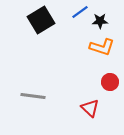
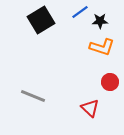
gray line: rotated 15 degrees clockwise
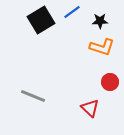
blue line: moved 8 px left
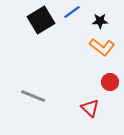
orange L-shape: rotated 20 degrees clockwise
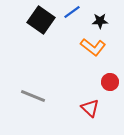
black square: rotated 24 degrees counterclockwise
orange L-shape: moved 9 px left
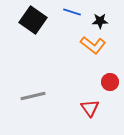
blue line: rotated 54 degrees clockwise
black square: moved 8 px left
orange L-shape: moved 2 px up
gray line: rotated 35 degrees counterclockwise
red triangle: rotated 12 degrees clockwise
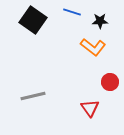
orange L-shape: moved 2 px down
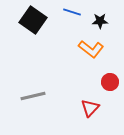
orange L-shape: moved 2 px left, 2 px down
red triangle: rotated 18 degrees clockwise
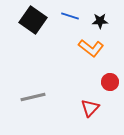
blue line: moved 2 px left, 4 px down
orange L-shape: moved 1 px up
gray line: moved 1 px down
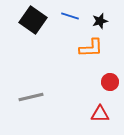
black star: rotated 14 degrees counterclockwise
orange L-shape: rotated 40 degrees counterclockwise
gray line: moved 2 px left
red triangle: moved 10 px right, 6 px down; rotated 48 degrees clockwise
